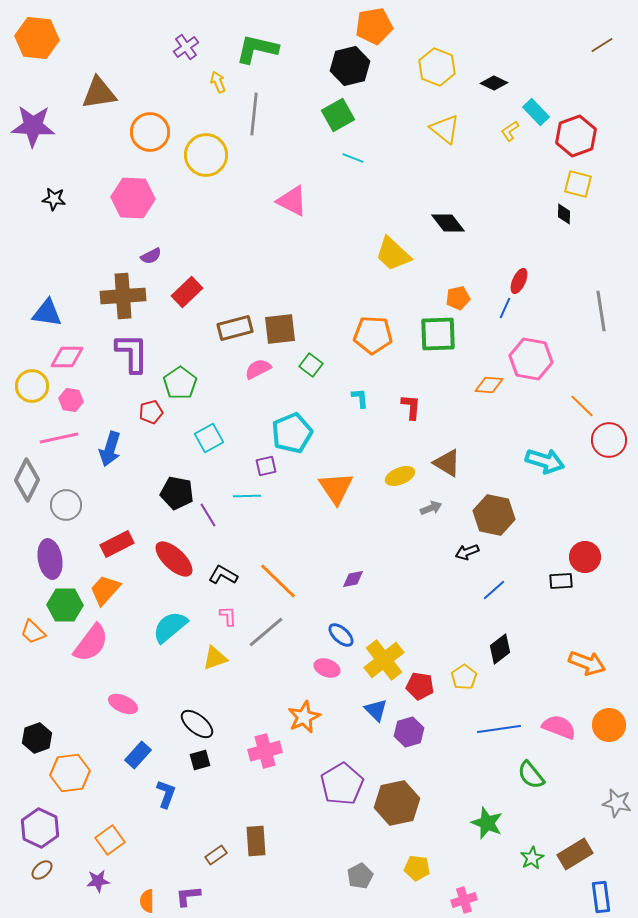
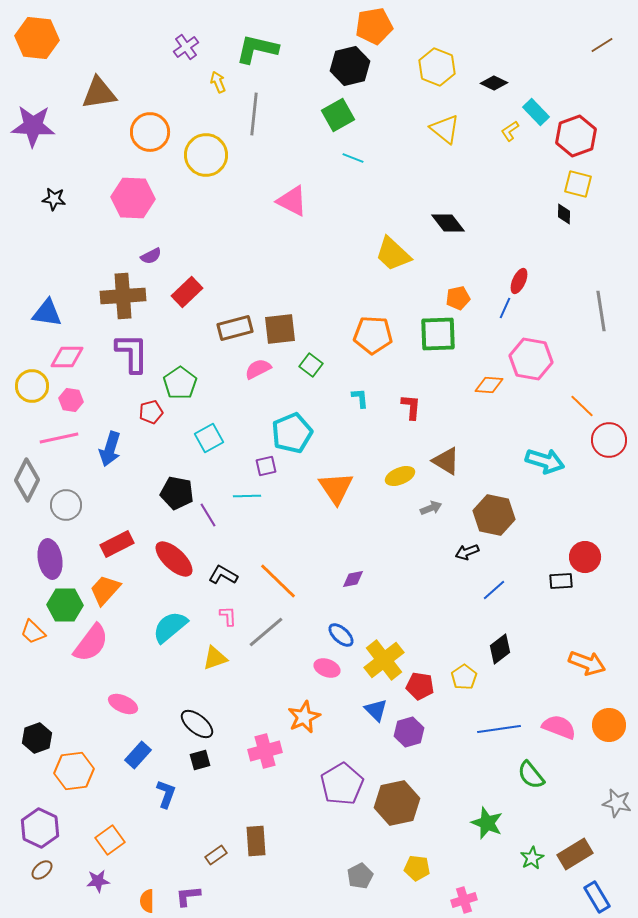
brown triangle at (447, 463): moved 1 px left, 2 px up
orange hexagon at (70, 773): moved 4 px right, 2 px up
blue rectangle at (601, 897): moved 4 px left; rotated 24 degrees counterclockwise
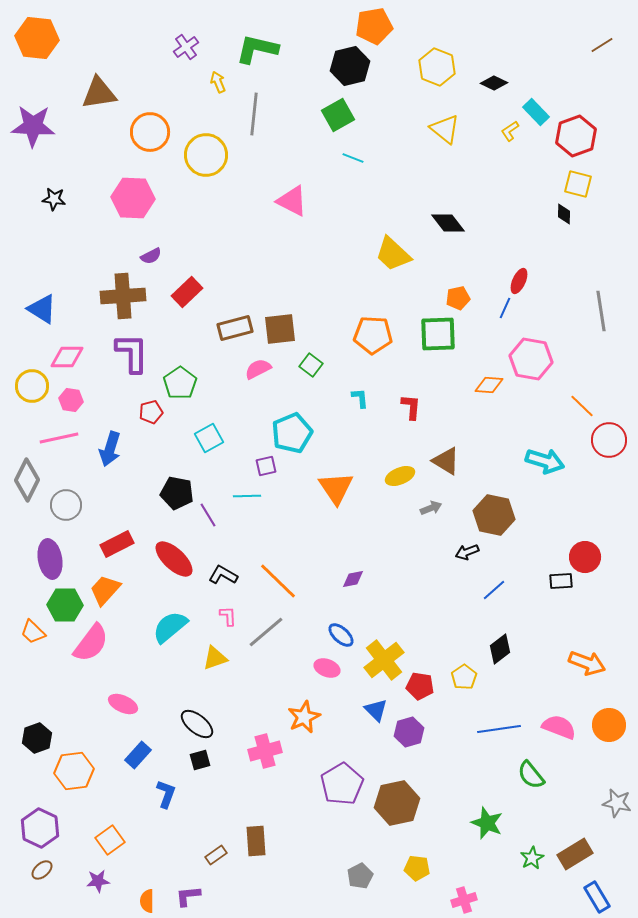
blue triangle at (47, 313): moved 5 px left, 4 px up; rotated 24 degrees clockwise
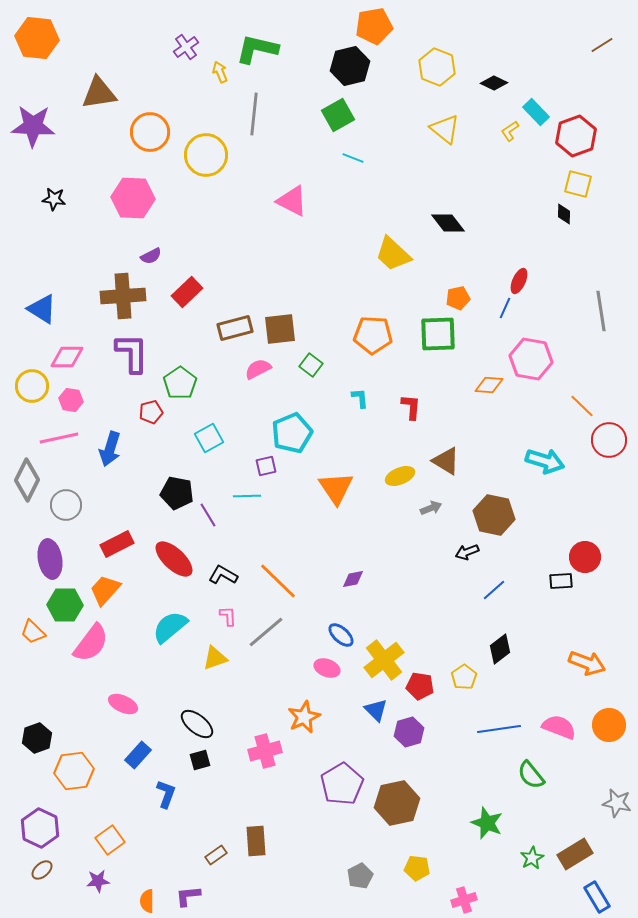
yellow arrow at (218, 82): moved 2 px right, 10 px up
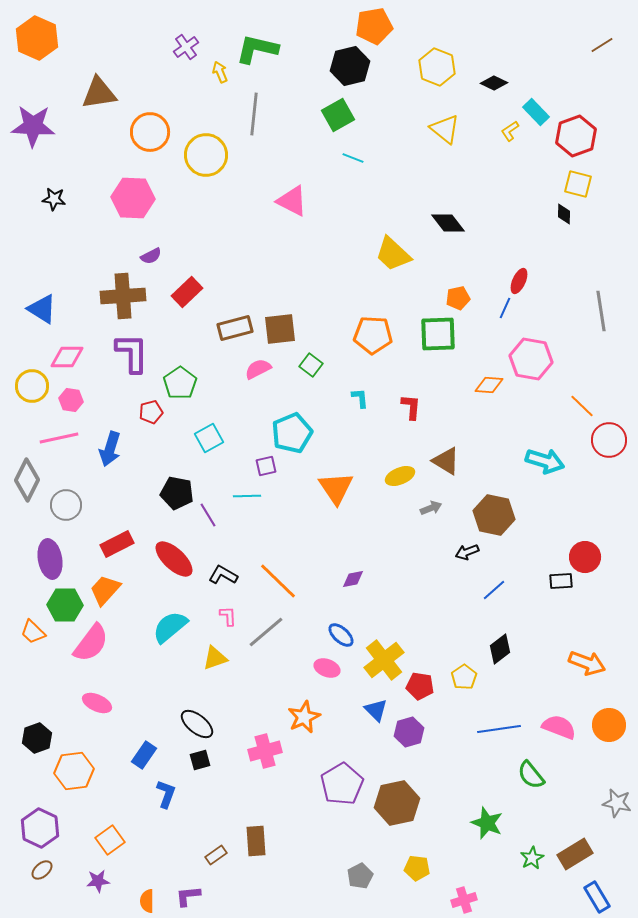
orange hexagon at (37, 38): rotated 18 degrees clockwise
pink ellipse at (123, 704): moved 26 px left, 1 px up
blue rectangle at (138, 755): moved 6 px right; rotated 8 degrees counterclockwise
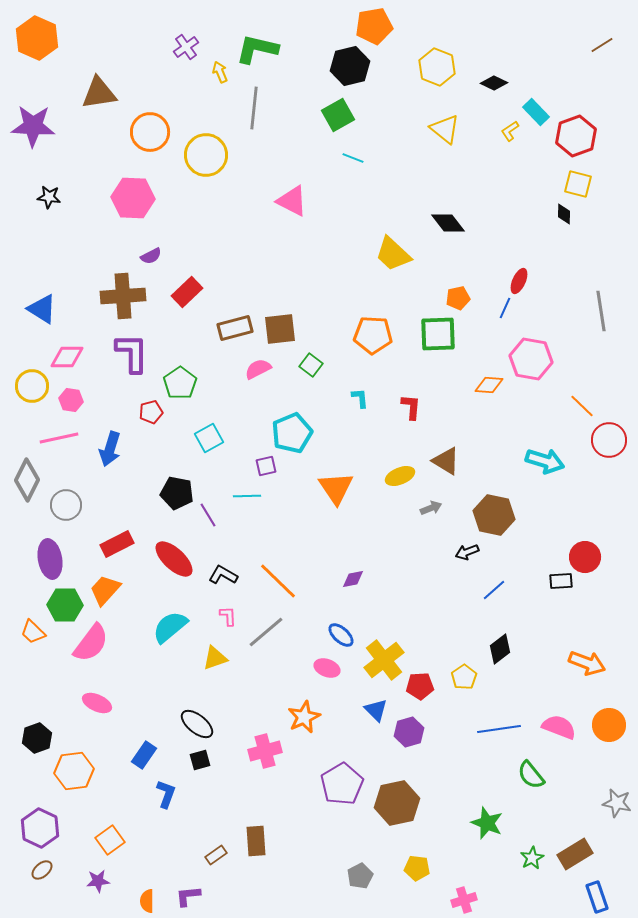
gray line at (254, 114): moved 6 px up
black star at (54, 199): moved 5 px left, 2 px up
red pentagon at (420, 686): rotated 12 degrees counterclockwise
blue rectangle at (597, 897): rotated 12 degrees clockwise
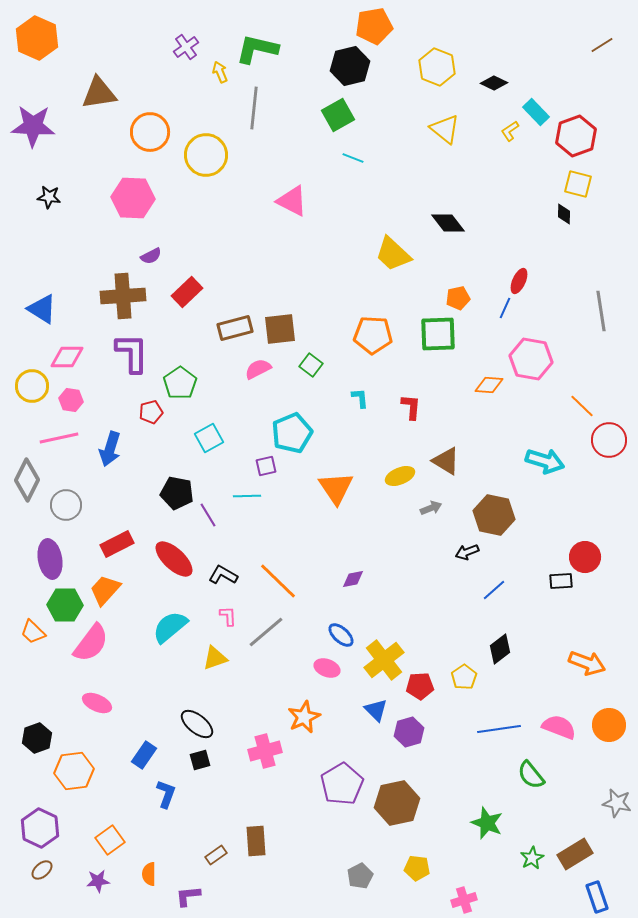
orange semicircle at (147, 901): moved 2 px right, 27 px up
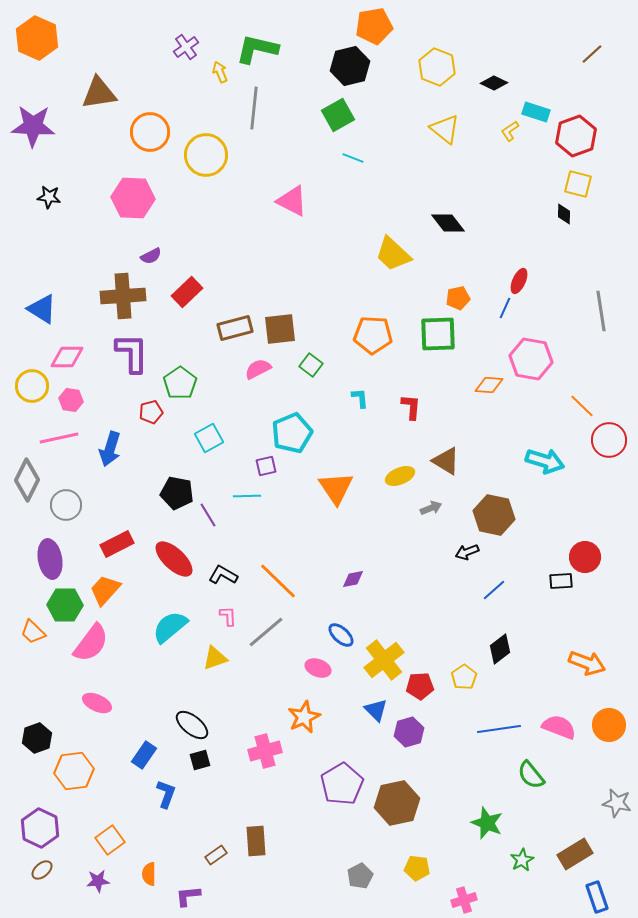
brown line at (602, 45): moved 10 px left, 9 px down; rotated 10 degrees counterclockwise
cyan rectangle at (536, 112): rotated 28 degrees counterclockwise
pink ellipse at (327, 668): moved 9 px left
black ellipse at (197, 724): moved 5 px left, 1 px down
green star at (532, 858): moved 10 px left, 2 px down
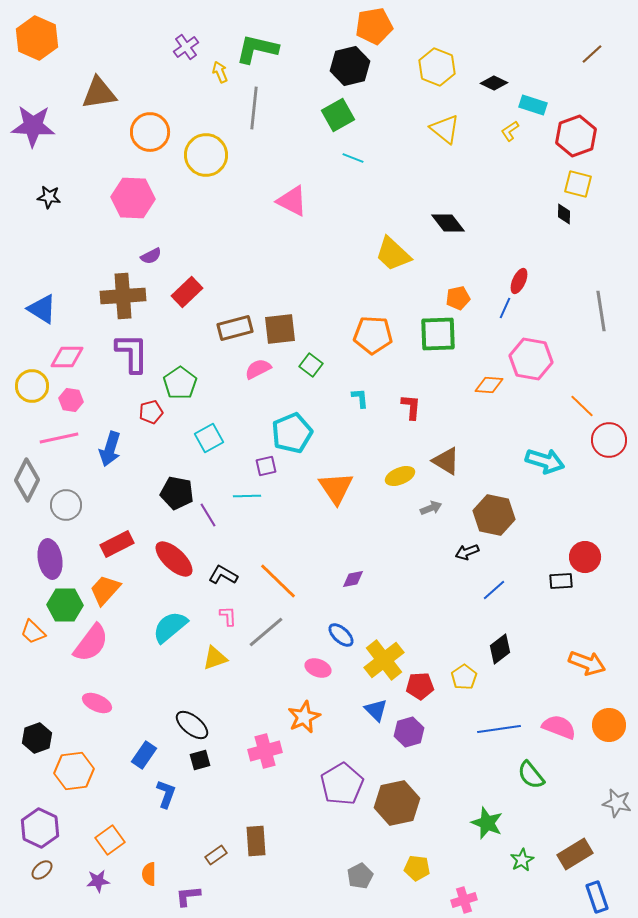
cyan rectangle at (536, 112): moved 3 px left, 7 px up
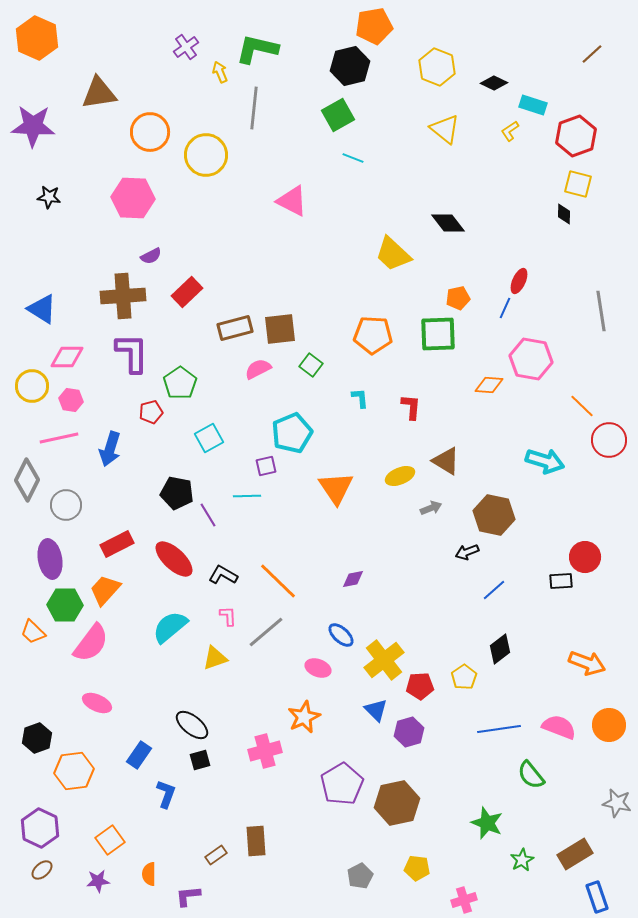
blue rectangle at (144, 755): moved 5 px left
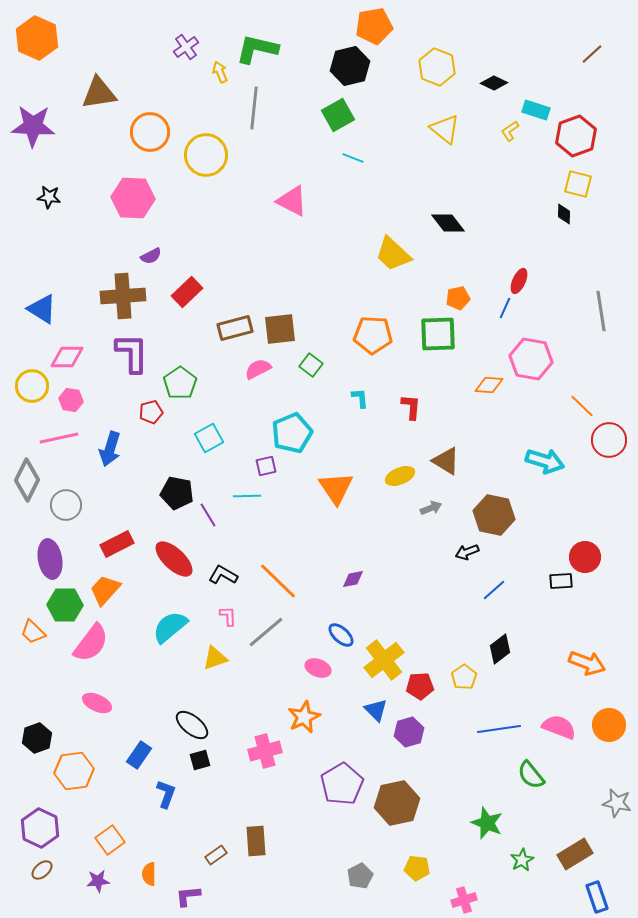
cyan rectangle at (533, 105): moved 3 px right, 5 px down
